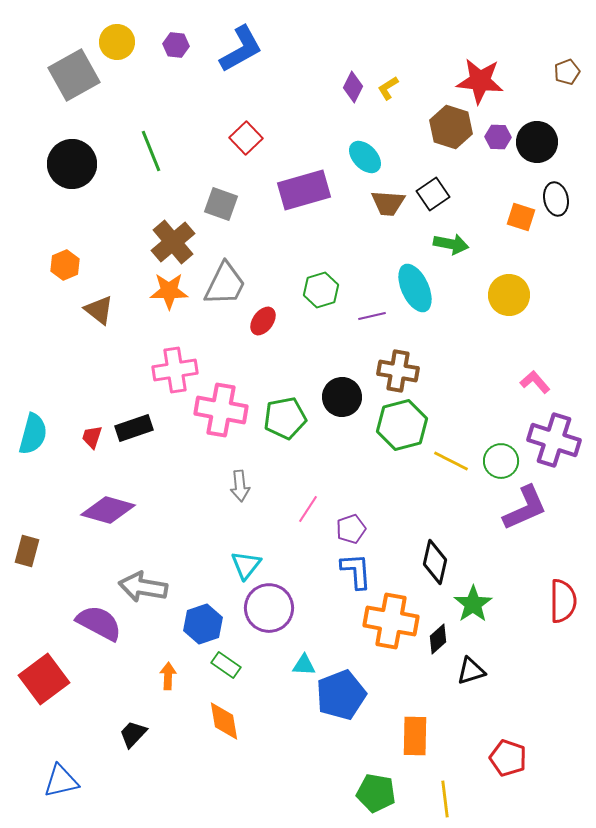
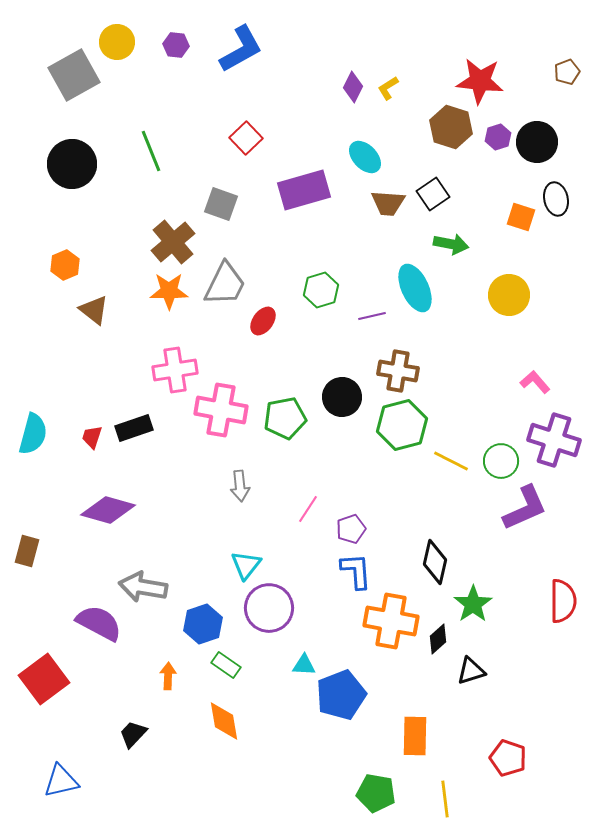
purple hexagon at (498, 137): rotated 20 degrees counterclockwise
brown triangle at (99, 310): moved 5 px left
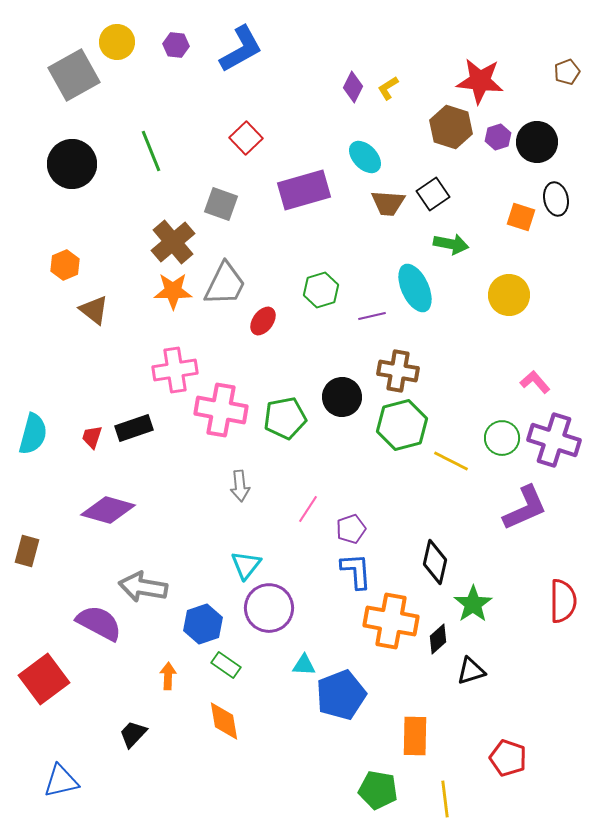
orange star at (169, 291): moved 4 px right
green circle at (501, 461): moved 1 px right, 23 px up
green pentagon at (376, 793): moved 2 px right, 3 px up
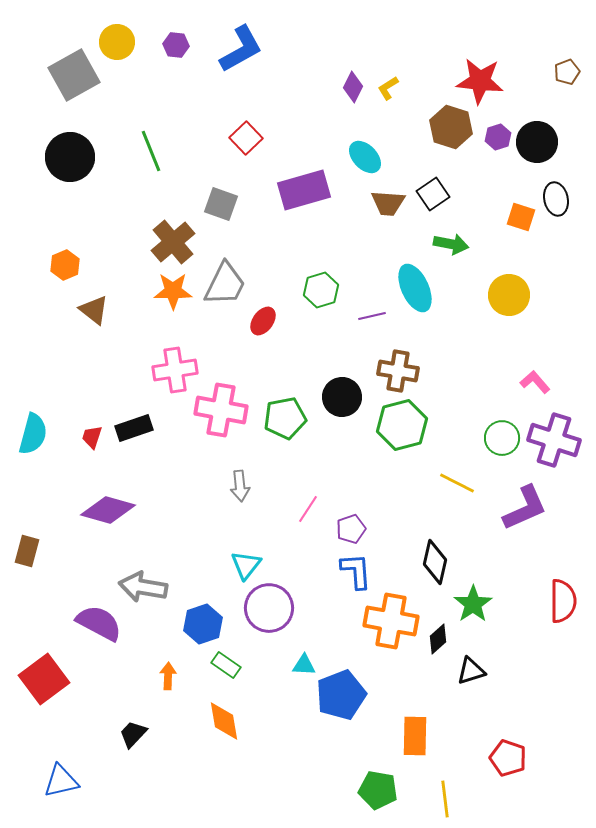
black circle at (72, 164): moved 2 px left, 7 px up
yellow line at (451, 461): moved 6 px right, 22 px down
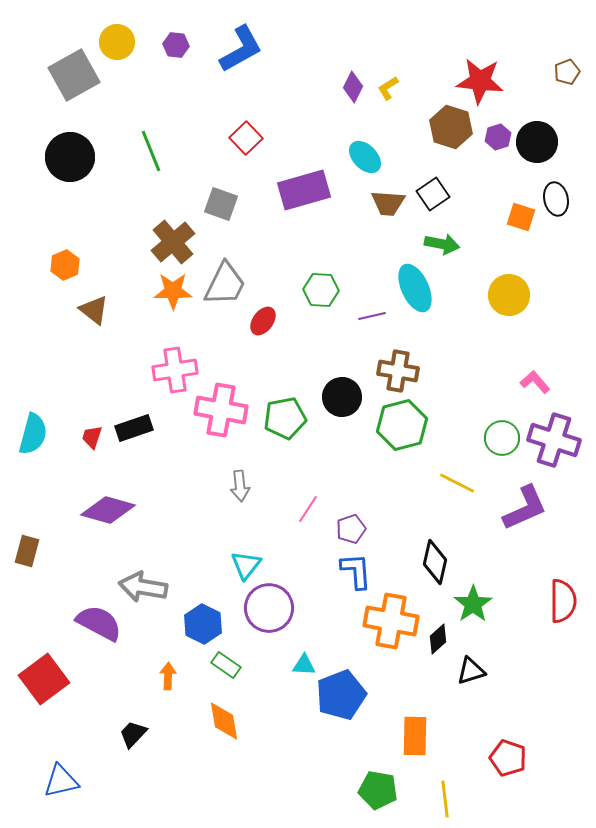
green arrow at (451, 244): moved 9 px left
green hexagon at (321, 290): rotated 20 degrees clockwise
blue hexagon at (203, 624): rotated 15 degrees counterclockwise
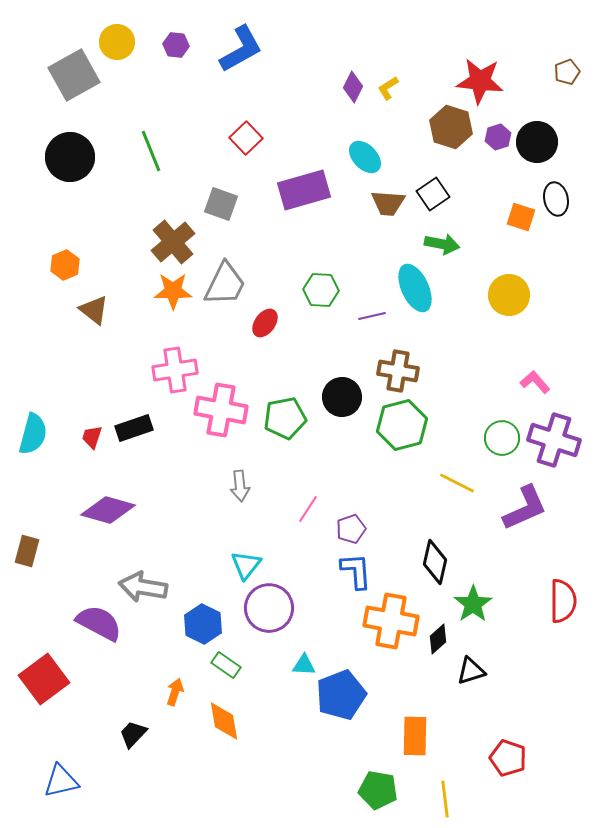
red ellipse at (263, 321): moved 2 px right, 2 px down
orange arrow at (168, 676): moved 7 px right, 16 px down; rotated 16 degrees clockwise
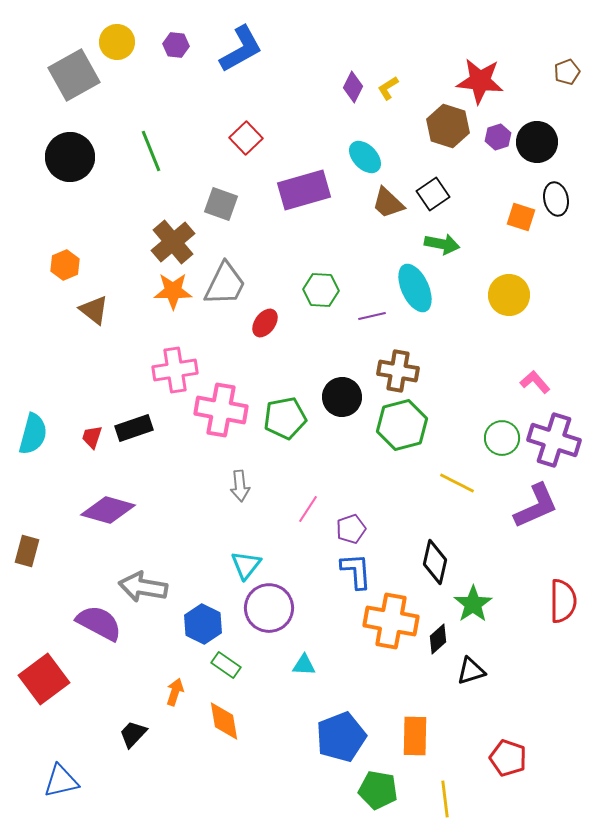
brown hexagon at (451, 127): moved 3 px left, 1 px up
brown trapezoid at (388, 203): rotated 39 degrees clockwise
purple L-shape at (525, 508): moved 11 px right, 2 px up
blue pentagon at (341, 695): moved 42 px down
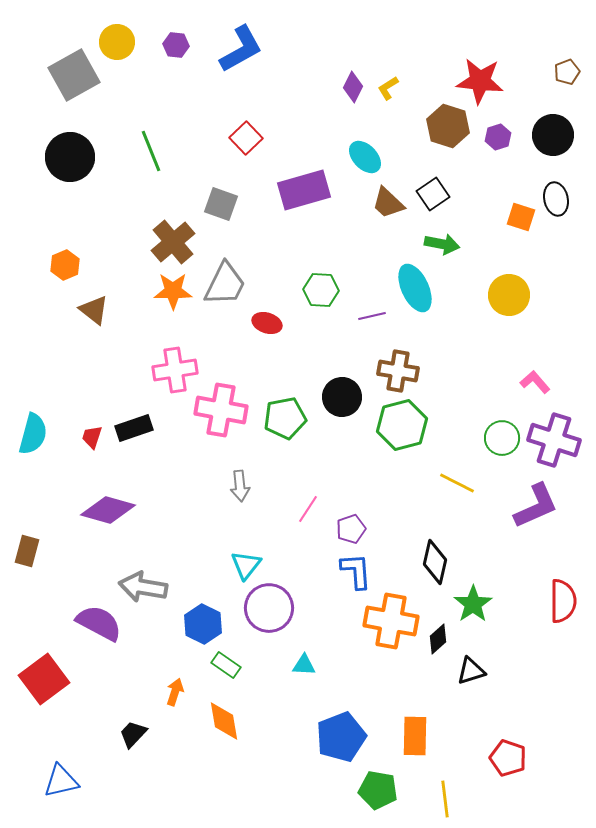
black circle at (537, 142): moved 16 px right, 7 px up
red ellipse at (265, 323): moved 2 px right; rotated 72 degrees clockwise
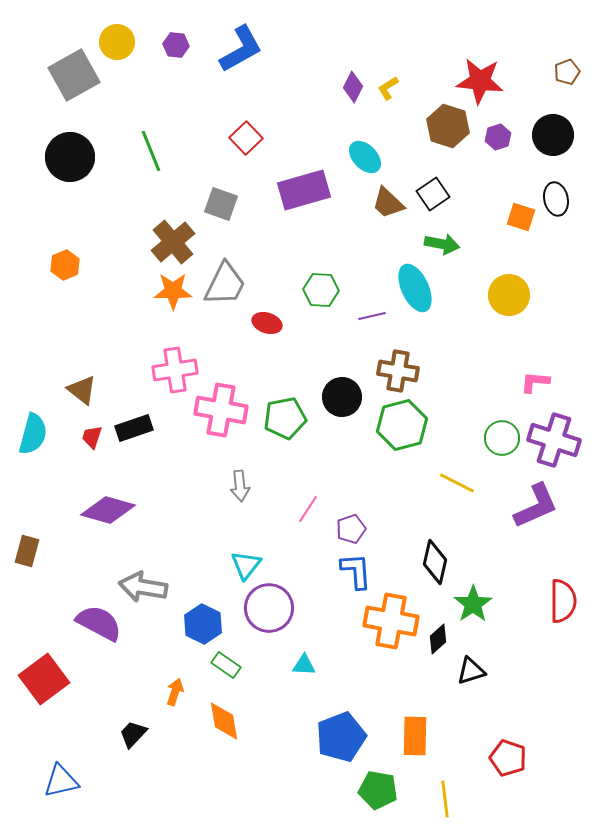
brown triangle at (94, 310): moved 12 px left, 80 px down
pink L-shape at (535, 382): rotated 44 degrees counterclockwise
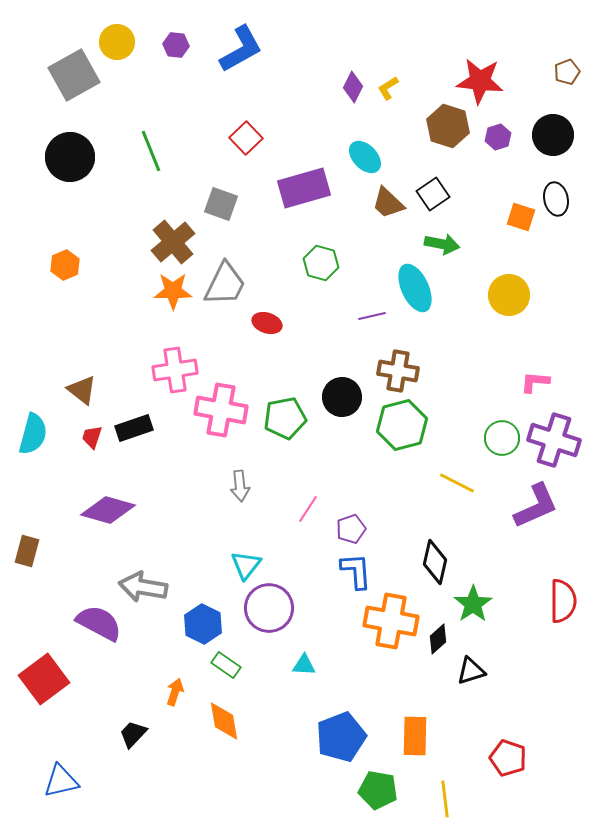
purple rectangle at (304, 190): moved 2 px up
green hexagon at (321, 290): moved 27 px up; rotated 12 degrees clockwise
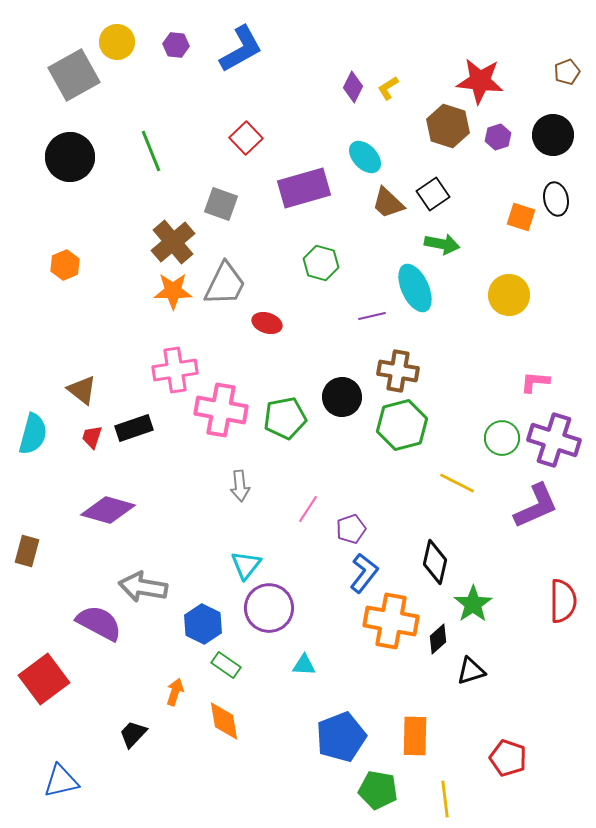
blue L-shape at (356, 571): moved 8 px right, 2 px down; rotated 42 degrees clockwise
